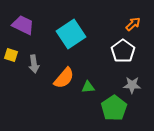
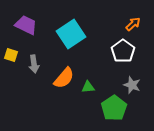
purple trapezoid: moved 3 px right
gray star: rotated 18 degrees clockwise
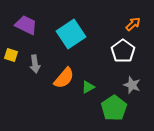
gray arrow: moved 1 px right
green triangle: rotated 24 degrees counterclockwise
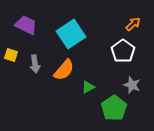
orange semicircle: moved 8 px up
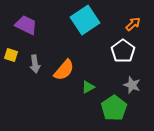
cyan square: moved 14 px right, 14 px up
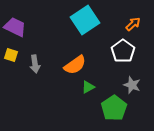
purple trapezoid: moved 11 px left, 2 px down
orange semicircle: moved 11 px right, 5 px up; rotated 15 degrees clockwise
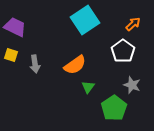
green triangle: rotated 24 degrees counterclockwise
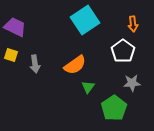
orange arrow: rotated 126 degrees clockwise
gray star: moved 2 px up; rotated 24 degrees counterclockwise
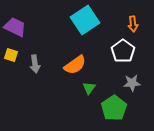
green triangle: moved 1 px right, 1 px down
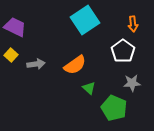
yellow square: rotated 24 degrees clockwise
gray arrow: moved 1 px right; rotated 90 degrees counterclockwise
green triangle: rotated 24 degrees counterclockwise
green pentagon: rotated 15 degrees counterclockwise
